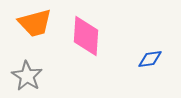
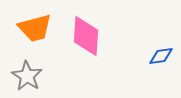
orange trapezoid: moved 5 px down
blue diamond: moved 11 px right, 3 px up
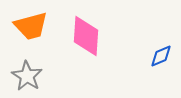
orange trapezoid: moved 4 px left, 2 px up
blue diamond: rotated 15 degrees counterclockwise
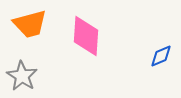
orange trapezoid: moved 1 px left, 2 px up
gray star: moved 5 px left
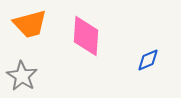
blue diamond: moved 13 px left, 4 px down
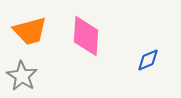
orange trapezoid: moved 7 px down
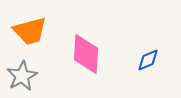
pink diamond: moved 18 px down
gray star: rotated 12 degrees clockwise
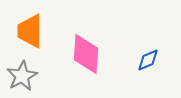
orange trapezoid: rotated 105 degrees clockwise
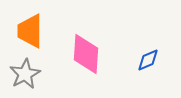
gray star: moved 3 px right, 2 px up
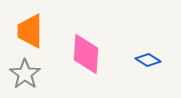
blue diamond: rotated 55 degrees clockwise
gray star: rotated 8 degrees counterclockwise
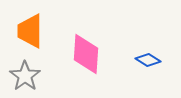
gray star: moved 2 px down
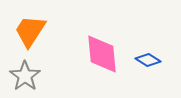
orange trapezoid: rotated 33 degrees clockwise
pink diamond: moved 16 px right; rotated 9 degrees counterclockwise
